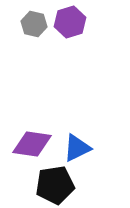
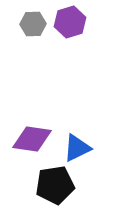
gray hexagon: moved 1 px left; rotated 15 degrees counterclockwise
purple diamond: moved 5 px up
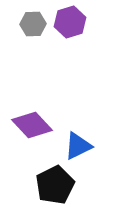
purple diamond: moved 14 px up; rotated 39 degrees clockwise
blue triangle: moved 1 px right, 2 px up
black pentagon: rotated 18 degrees counterclockwise
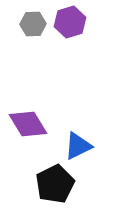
purple diamond: moved 4 px left, 1 px up; rotated 12 degrees clockwise
black pentagon: moved 1 px up
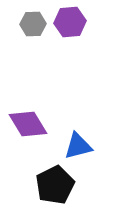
purple hexagon: rotated 12 degrees clockwise
blue triangle: rotated 12 degrees clockwise
black pentagon: moved 1 px down
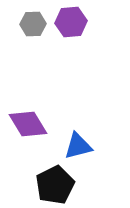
purple hexagon: moved 1 px right
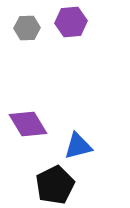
gray hexagon: moved 6 px left, 4 px down
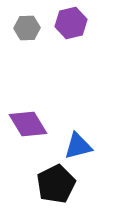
purple hexagon: moved 1 px down; rotated 8 degrees counterclockwise
black pentagon: moved 1 px right, 1 px up
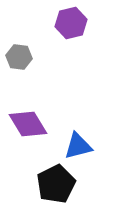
gray hexagon: moved 8 px left, 29 px down; rotated 10 degrees clockwise
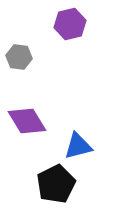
purple hexagon: moved 1 px left, 1 px down
purple diamond: moved 1 px left, 3 px up
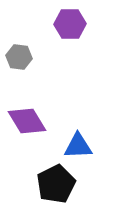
purple hexagon: rotated 12 degrees clockwise
blue triangle: rotated 12 degrees clockwise
